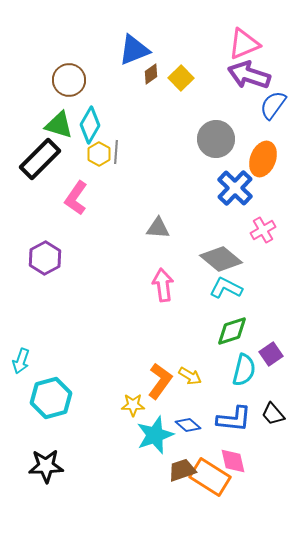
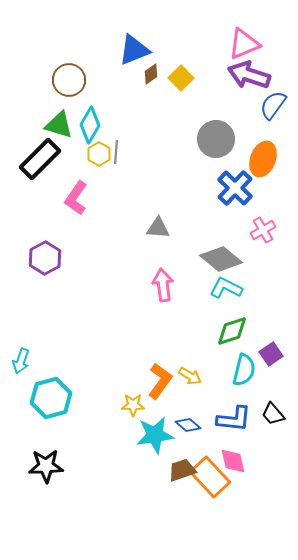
cyan star: rotated 12 degrees clockwise
orange rectangle: rotated 15 degrees clockwise
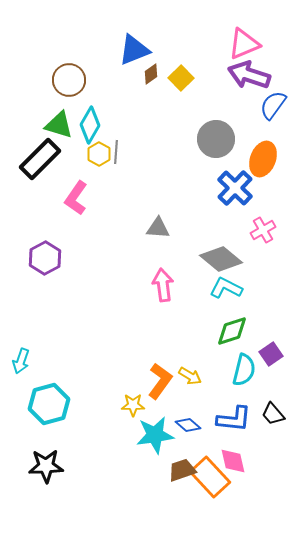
cyan hexagon: moved 2 px left, 6 px down
